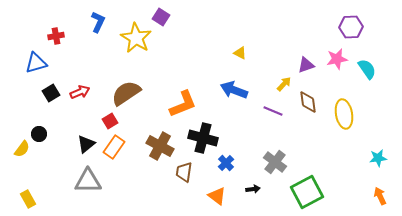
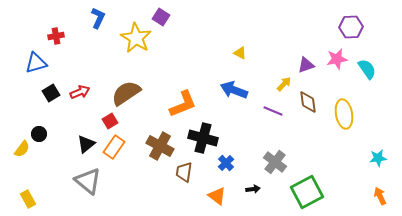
blue L-shape: moved 4 px up
gray triangle: rotated 40 degrees clockwise
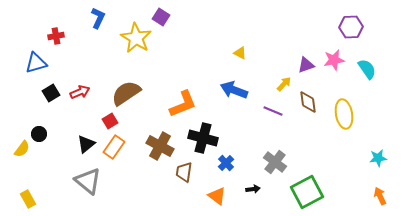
pink star: moved 3 px left, 1 px down
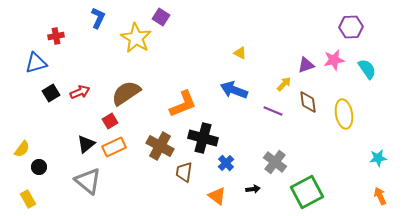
black circle: moved 33 px down
orange rectangle: rotated 30 degrees clockwise
